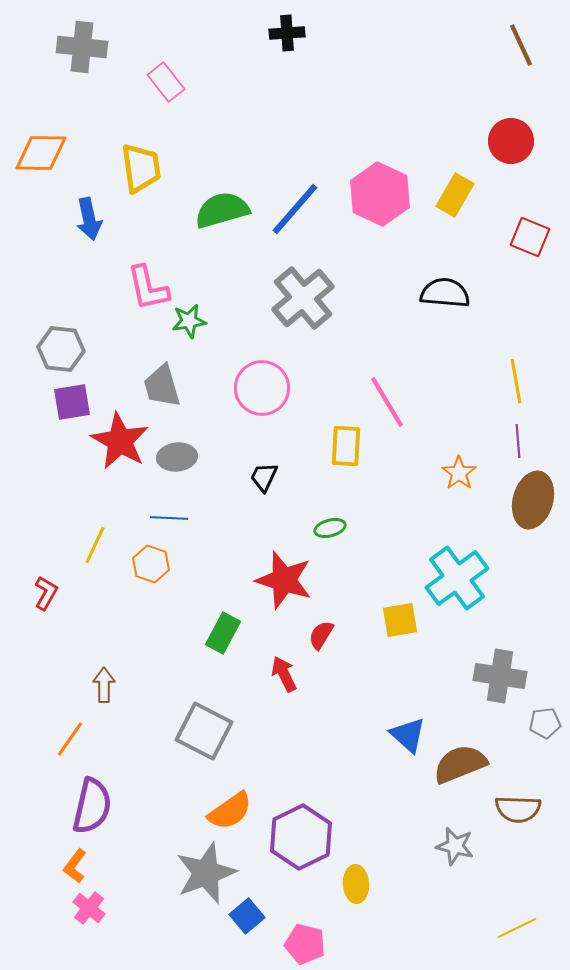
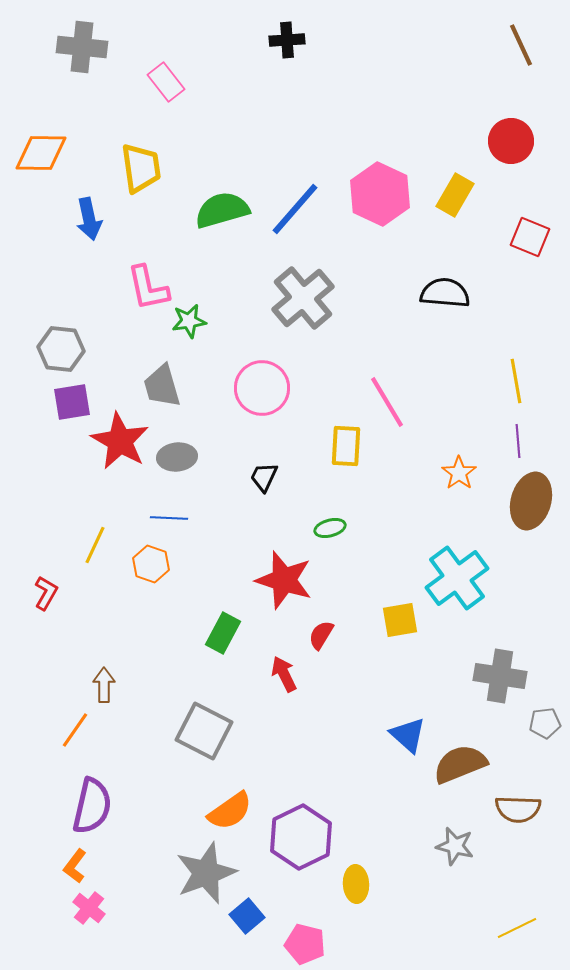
black cross at (287, 33): moved 7 px down
brown ellipse at (533, 500): moved 2 px left, 1 px down
orange line at (70, 739): moved 5 px right, 9 px up
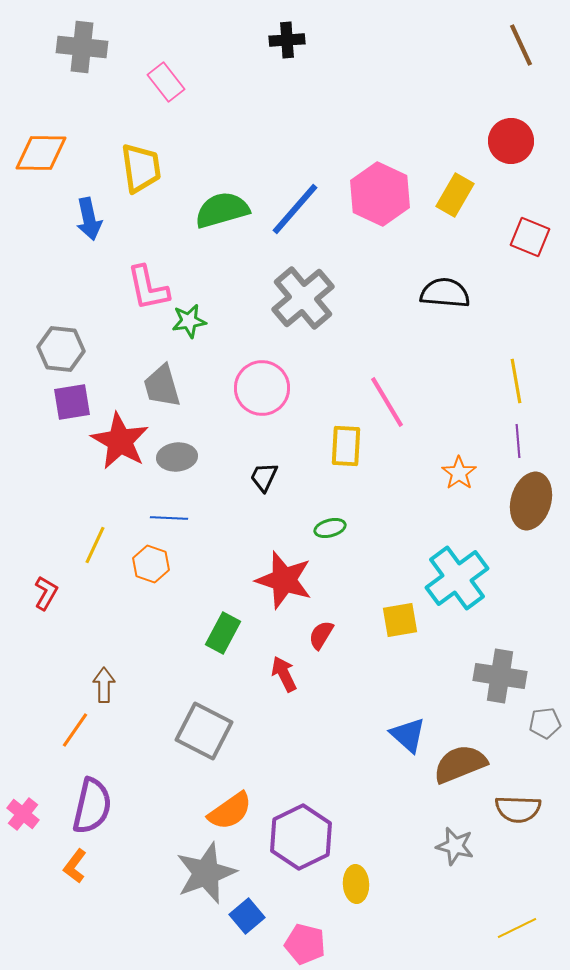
pink cross at (89, 908): moved 66 px left, 94 px up
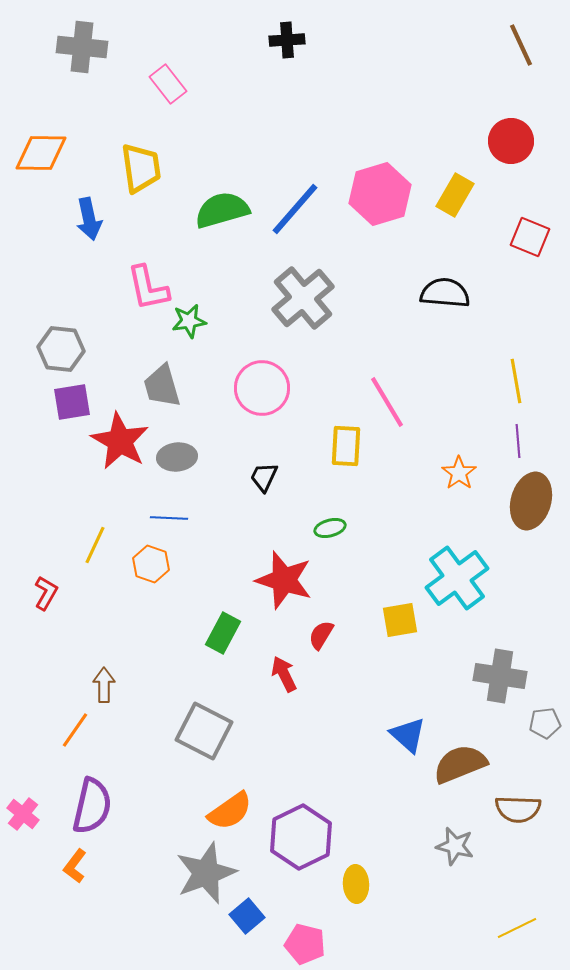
pink rectangle at (166, 82): moved 2 px right, 2 px down
pink hexagon at (380, 194): rotated 18 degrees clockwise
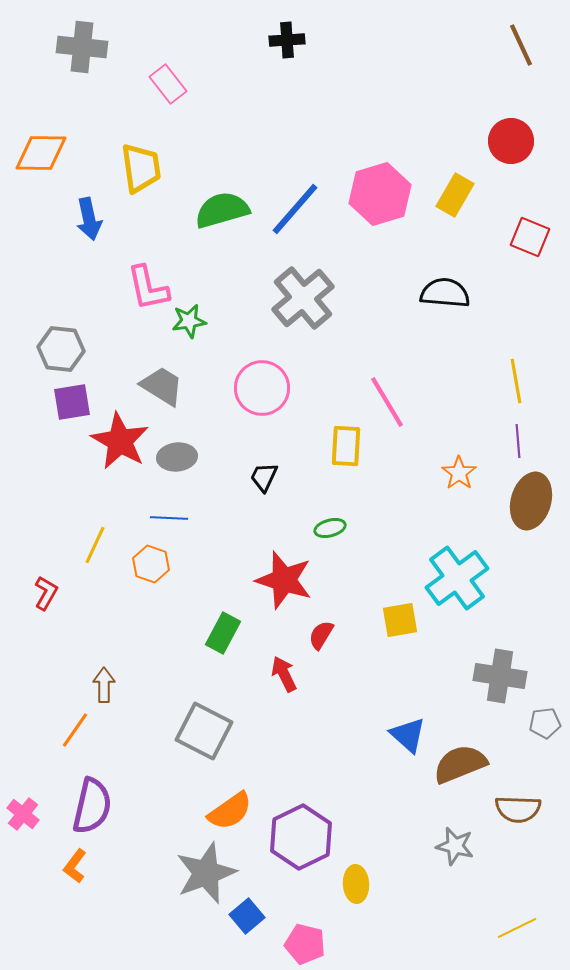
gray trapezoid at (162, 386): rotated 138 degrees clockwise
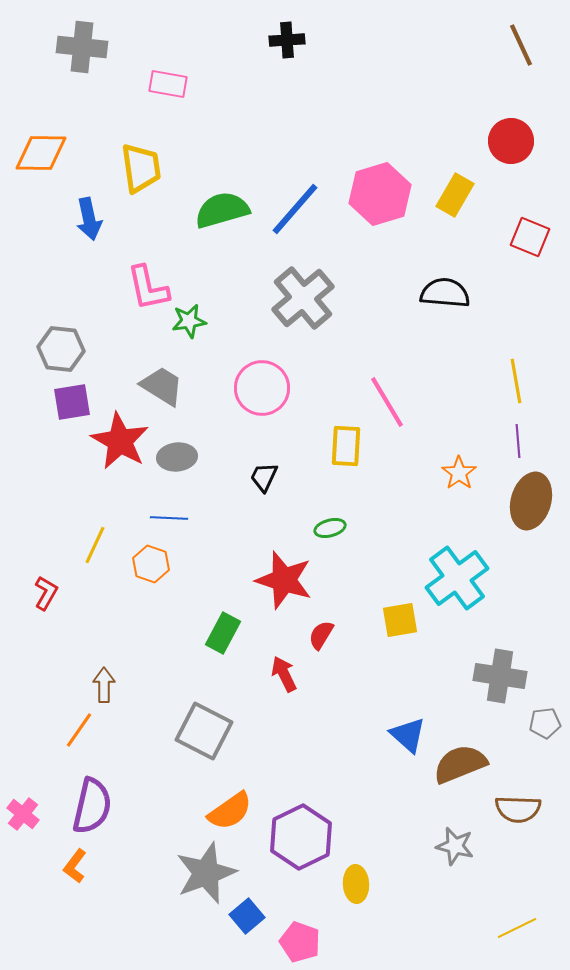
pink rectangle at (168, 84): rotated 42 degrees counterclockwise
orange line at (75, 730): moved 4 px right
pink pentagon at (305, 944): moved 5 px left, 2 px up; rotated 6 degrees clockwise
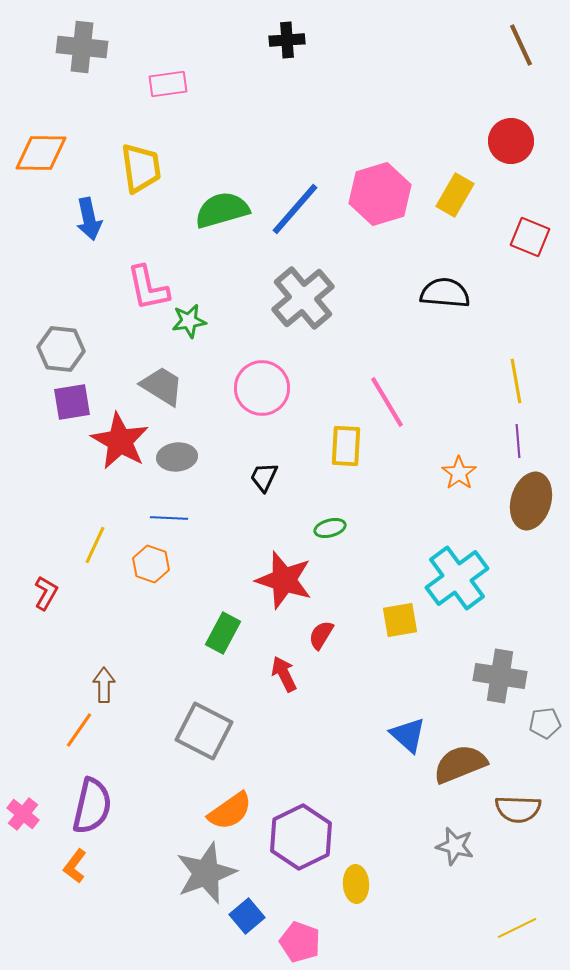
pink rectangle at (168, 84): rotated 18 degrees counterclockwise
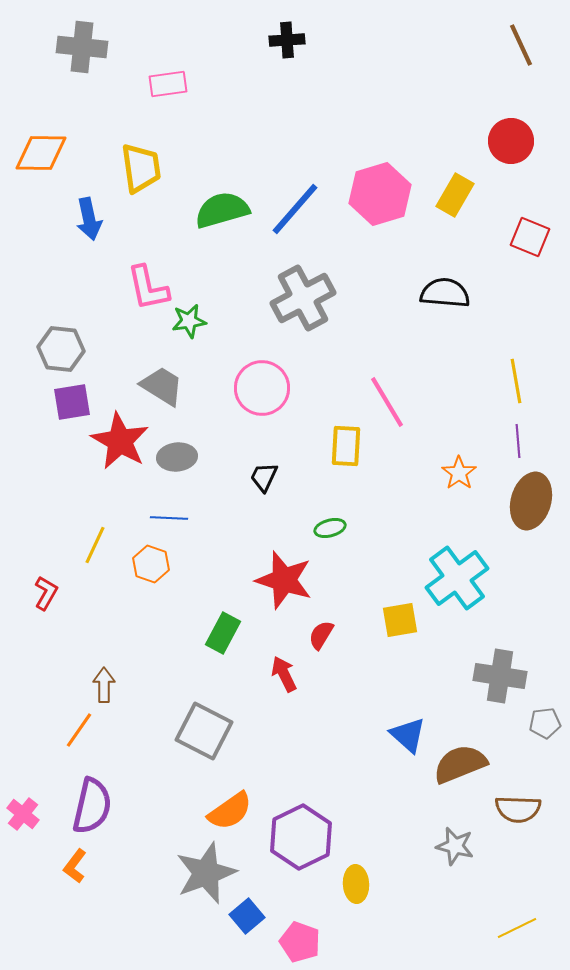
gray cross at (303, 298): rotated 12 degrees clockwise
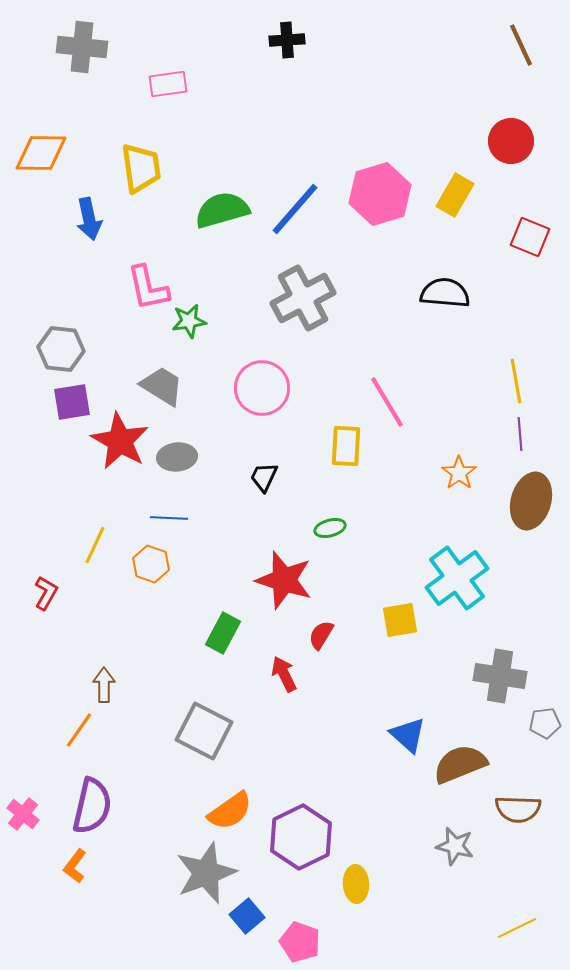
purple line at (518, 441): moved 2 px right, 7 px up
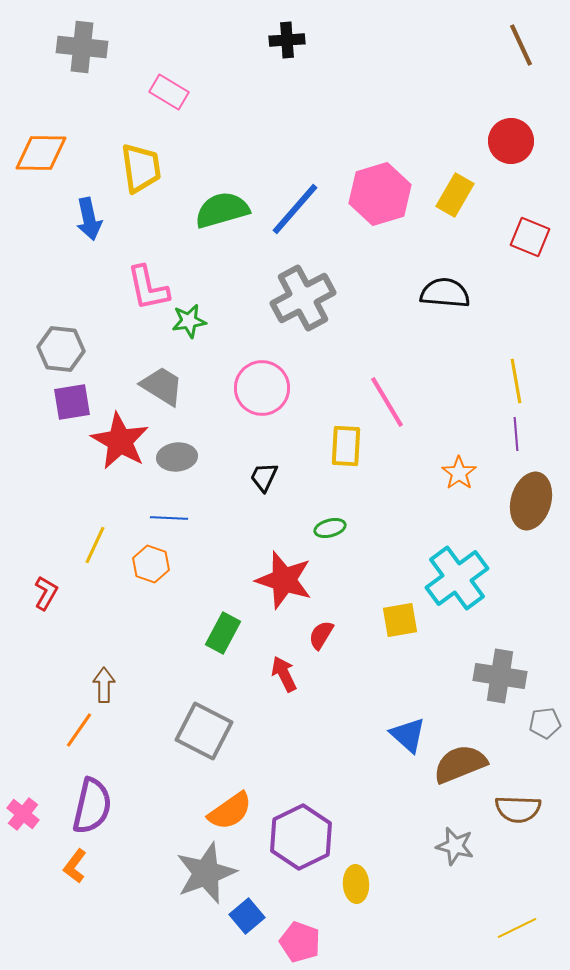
pink rectangle at (168, 84): moved 1 px right, 8 px down; rotated 39 degrees clockwise
purple line at (520, 434): moved 4 px left
